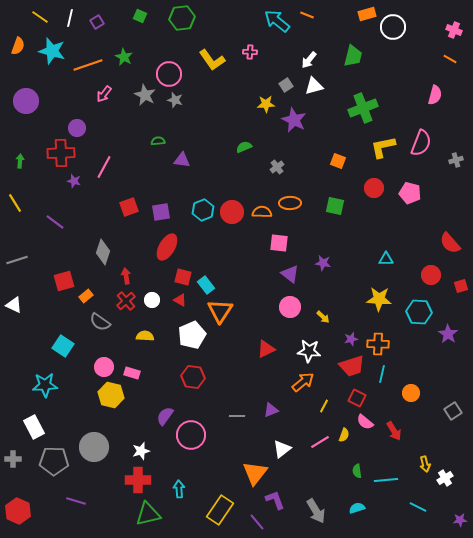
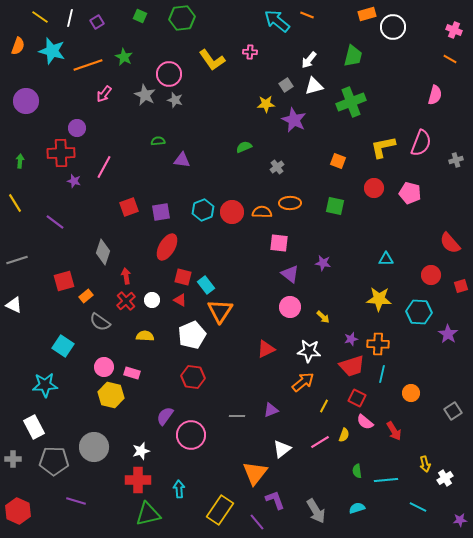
green cross at (363, 108): moved 12 px left, 6 px up
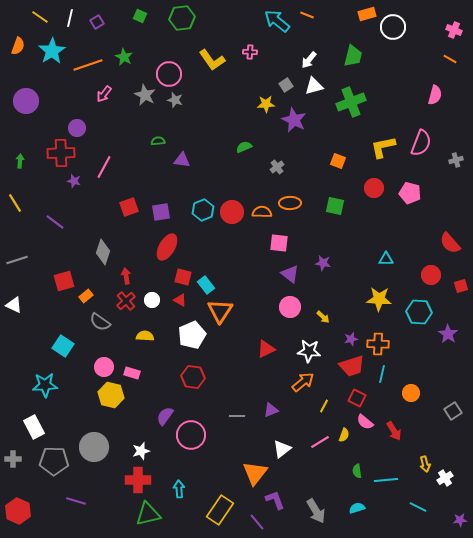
cyan star at (52, 51): rotated 24 degrees clockwise
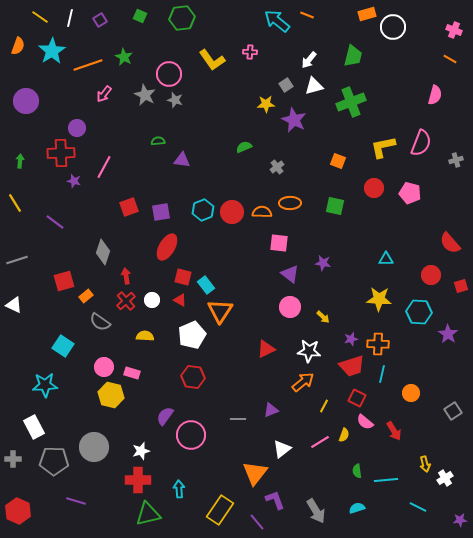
purple square at (97, 22): moved 3 px right, 2 px up
gray line at (237, 416): moved 1 px right, 3 px down
